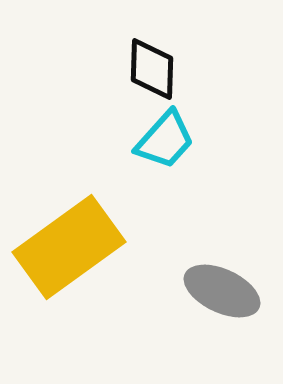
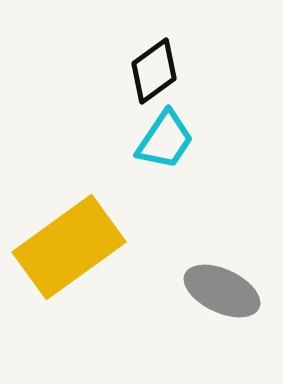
black diamond: moved 2 px right, 2 px down; rotated 52 degrees clockwise
cyan trapezoid: rotated 8 degrees counterclockwise
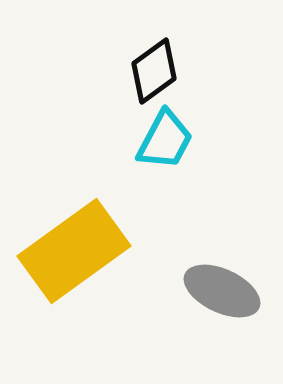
cyan trapezoid: rotated 6 degrees counterclockwise
yellow rectangle: moved 5 px right, 4 px down
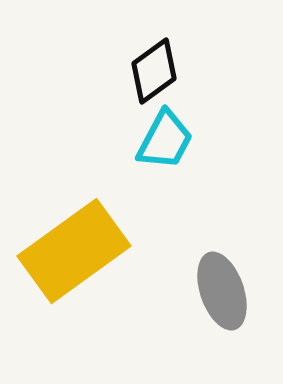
gray ellipse: rotated 46 degrees clockwise
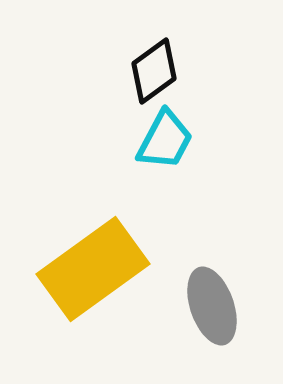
yellow rectangle: moved 19 px right, 18 px down
gray ellipse: moved 10 px left, 15 px down
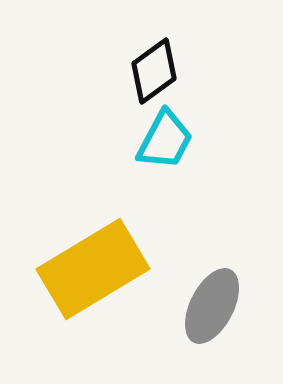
yellow rectangle: rotated 5 degrees clockwise
gray ellipse: rotated 46 degrees clockwise
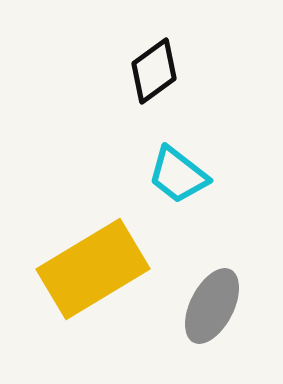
cyan trapezoid: moved 13 px right, 35 px down; rotated 100 degrees clockwise
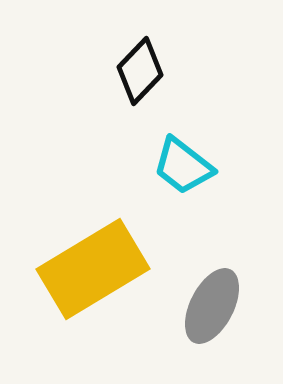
black diamond: moved 14 px left; rotated 10 degrees counterclockwise
cyan trapezoid: moved 5 px right, 9 px up
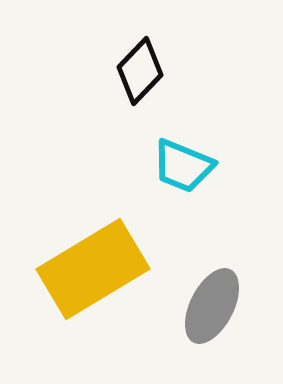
cyan trapezoid: rotated 16 degrees counterclockwise
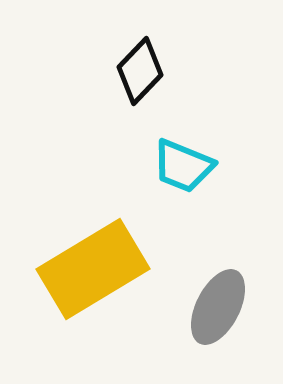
gray ellipse: moved 6 px right, 1 px down
